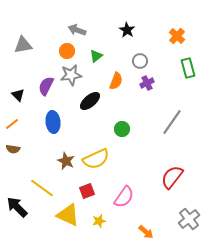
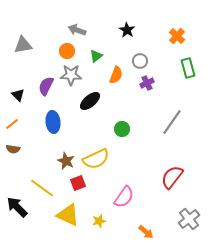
gray star: rotated 10 degrees clockwise
orange semicircle: moved 6 px up
red square: moved 9 px left, 8 px up
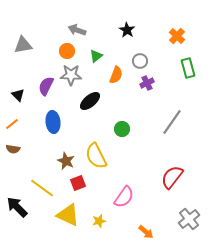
yellow semicircle: moved 3 px up; rotated 88 degrees clockwise
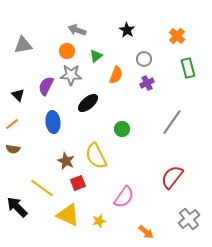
gray circle: moved 4 px right, 2 px up
black ellipse: moved 2 px left, 2 px down
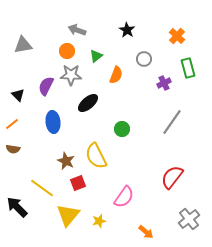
purple cross: moved 17 px right
yellow triangle: rotated 45 degrees clockwise
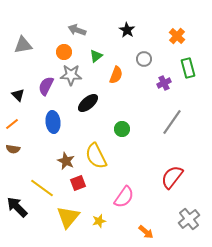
orange circle: moved 3 px left, 1 px down
yellow triangle: moved 2 px down
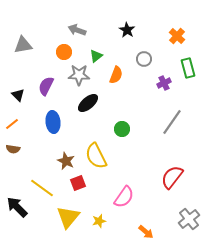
gray star: moved 8 px right
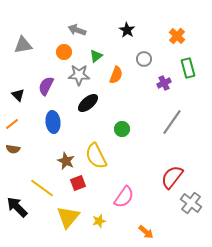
gray cross: moved 2 px right, 16 px up; rotated 15 degrees counterclockwise
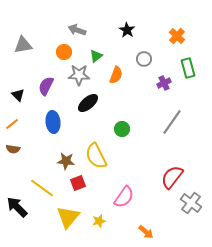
brown star: rotated 18 degrees counterclockwise
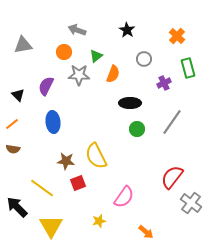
orange semicircle: moved 3 px left, 1 px up
black ellipse: moved 42 px right; rotated 40 degrees clockwise
green circle: moved 15 px right
yellow triangle: moved 17 px left, 9 px down; rotated 10 degrees counterclockwise
